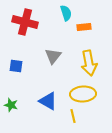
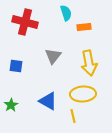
green star: rotated 24 degrees clockwise
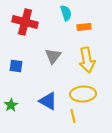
yellow arrow: moved 2 px left, 3 px up
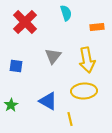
red cross: rotated 30 degrees clockwise
orange rectangle: moved 13 px right
yellow ellipse: moved 1 px right, 3 px up
yellow line: moved 3 px left, 3 px down
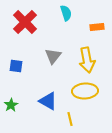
yellow ellipse: moved 1 px right
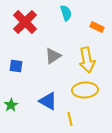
orange rectangle: rotated 32 degrees clockwise
gray triangle: rotated 18 degrees clockwise
yellow ellipse: moved 1 px up
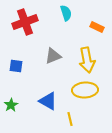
red cross: rotated 25 degrees clockwise
gray triangle: rotated 12 degrees clockwise
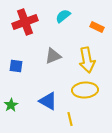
cyan semicircle: moved 3 px left, 3 px down; rotated 112 degrees counterclockwise
